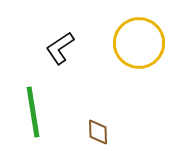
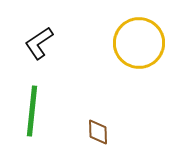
black L-shape: moved 21 px left, 5 px up
green line: moved 1 px left, 1 px up; rotated 15 degrees clockwise
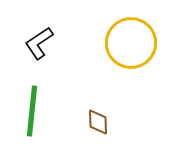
yellow circle: moved 8 px left
brown diamond: moved 10 px up
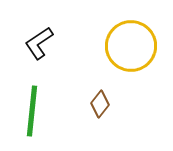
yellow circle: moved 3 px down
brown diamond: moved 2 px right, 18 px up; rotated 40 degrees clockwise
